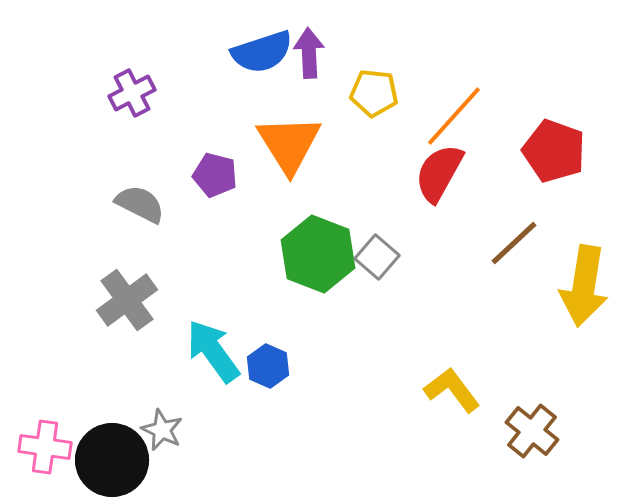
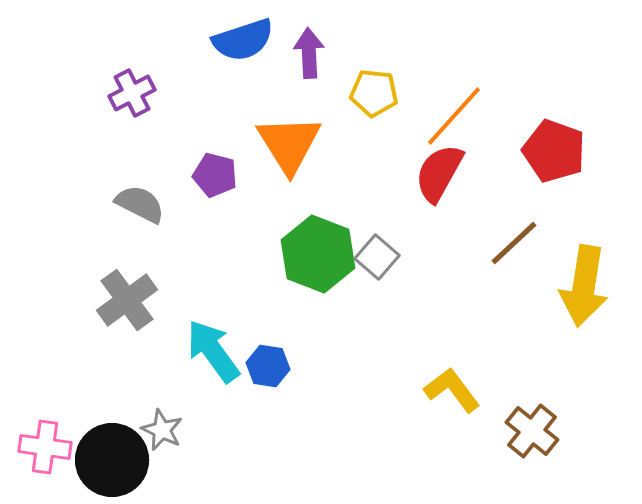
blue semicircle: moved 19 px left, 12 px up
blue hexagon: rotated 15 degrees counterclockwise
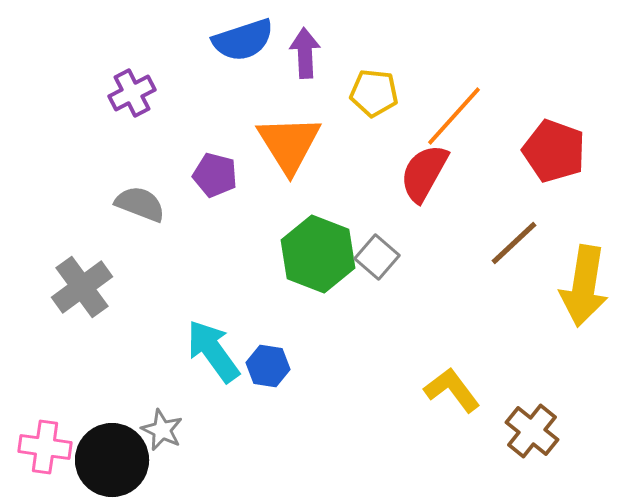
purple arrow: moved 4 px left
red semicircle: moved 15 px left
gray semicircle: rotated 6 degrees counterclockwise
gray cross: moved 45 px left, 13 px up
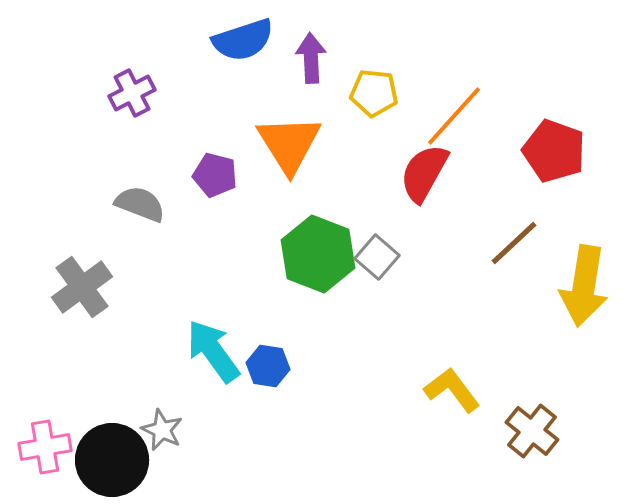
purple arrow: moved 6 px right, 5 px down
pink cross: rotated 18 degrees counterclockwise
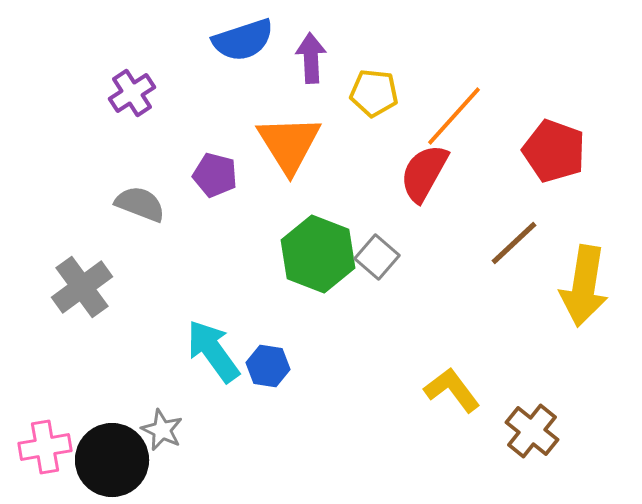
purple cross: rotated 6 degrees counterclockwise
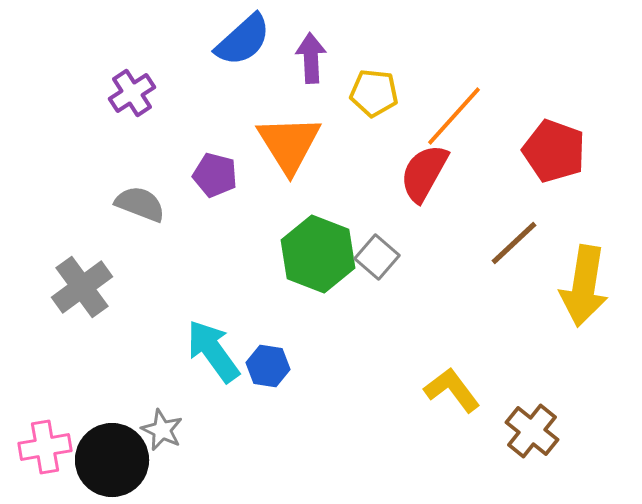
blue semicircle: rotated 24 degrees counterclockwise
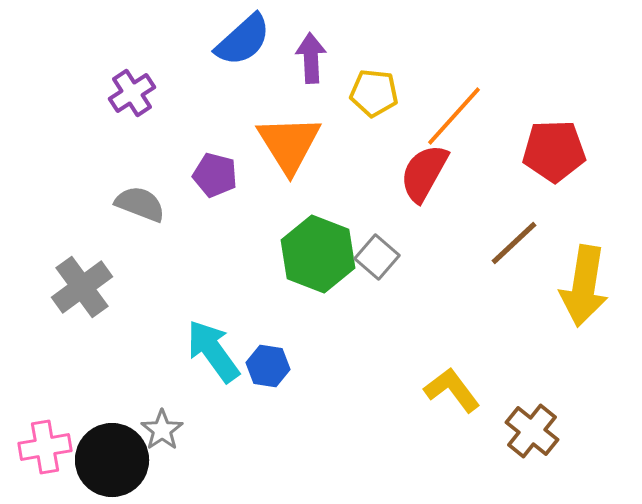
red pentagon: rotated 22 degrees counterclockwise
gray star: rotated 12 degrees clockwise
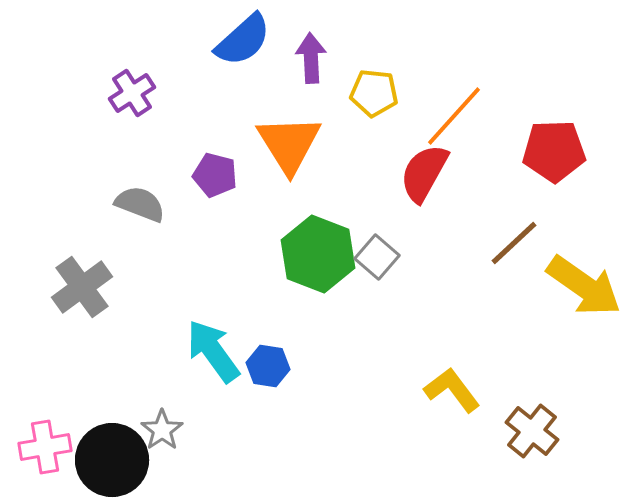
yellow arrow: rotated 64 degrees counterclockwise
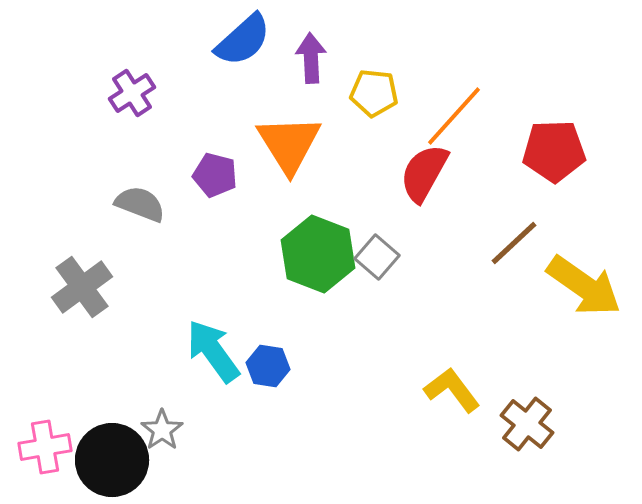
brown cross: moved 5 px left, 7 px up
